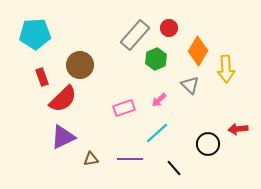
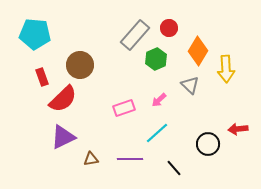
cyan pentagon: rotated 8 degrees clockwise
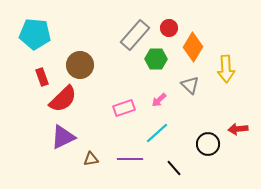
orange diamond: moved 5 px left, 4 px up
green hexagon: rotated 25 degrees clockwise
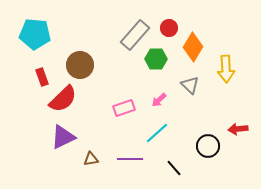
black circle: moved 2 px down
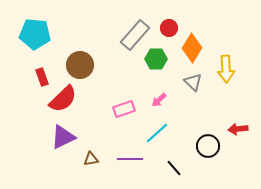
orange diamond: moved 1 px left, 1 px down
gray triangle: moved 3 px right, 3 px up
pink rectangle: moved 1 px down
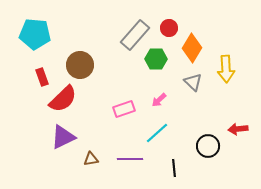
black line: rotated 36 degrees clockwise
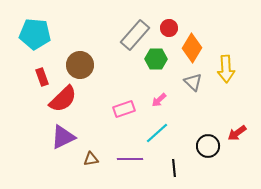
red arrow: moved 1 px left, 4 px down; rotated 30 degrees counterclockwise
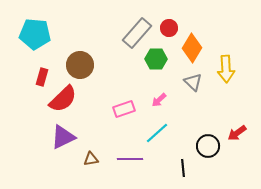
gray rectangle: moved 2 px right, 2 px up
red rectangle: rotated 36 degrees clockwise
black line: moved 9 px right
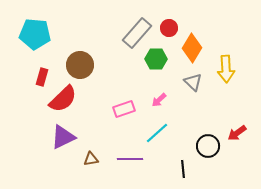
black line: moved 1 px down
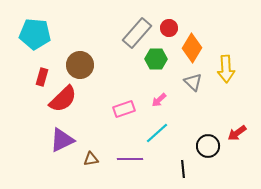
purple triangle: moved 1 px left, 3 px down
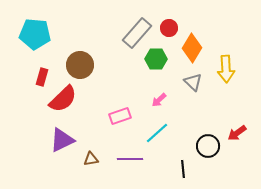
pink rectangle: moved 4 px left, 7 px down
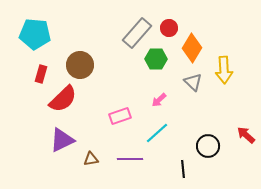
yellow arrow: moved 2 px left, 1 px down
red rectangle: moved 1 px left, 3 px up
red arrow: moved 9 px right, 2 px down; rotated 78 degrees clockwise
